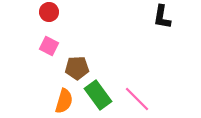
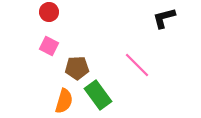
black L-shape: moved 2 px right, 1 px down; rotated 65 degrees clockwise
pink line: moved 34 px up
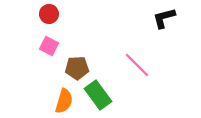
red circle: moved 2 px down
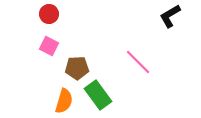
black L-shape: moved 6 px right, 2 px up; rotated 15 degrees counterclockwise
pink line: moved 1 px right, 3 px up
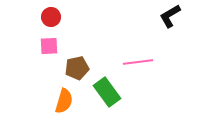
red circle: moved 2 px right, 3 px down
pink square: rotated 30 degrees counterclockwise
pink line: rotated 52 degrees counterclockwise
brown pentagon: rotated 10 degrees counterclockwise
green rectangle: moved 9 px right, 3 px up
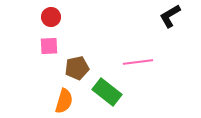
green rectangle: rotated 16 degrees counterclockwise
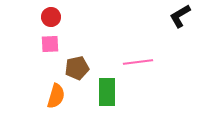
black L-shape: moved 10 px right
pink square: moved 1 px right, 2 px up
green rectangle: rotated 52 degrees clockwise
orange semicircle: moved 8 px left, 5 px up
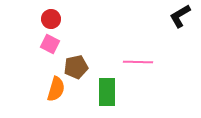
red circle: moved 2 px down
pink square: rotated 30 degrees clockwise
pink line: rotated 8 degrees clockwise
brown pentagon: moved 1 px left, 1 px up
orange semicircle: moved 7 px up
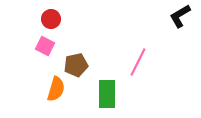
pink square: moved 5 px left, 2 px down
pink line: rotated 64 degrees counterclockwise
brown pentagon: moved 2 px up
green rectangle: moved 2 px down
